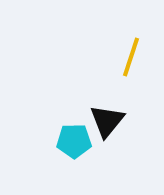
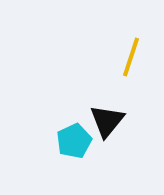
cyan pentagon: rotated 24 degrees counterclockwise
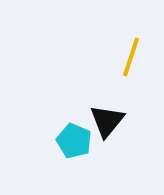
cyan pentagon: rotated 24 degrees counterclockwise
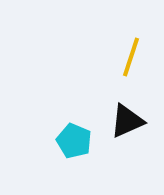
black triangle: moved 20 px right; rotated 27 degrees clockwise
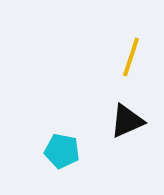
cyan pentagon: moved 12 px left, 10 px down; rotated 12 degrees counterclockwise
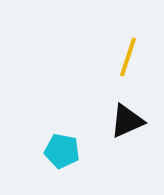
yellow line: moved 3 px left
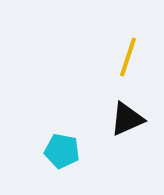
black triangle: moved 2 px up
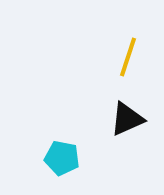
cyan pentagon: moved 7 px down
